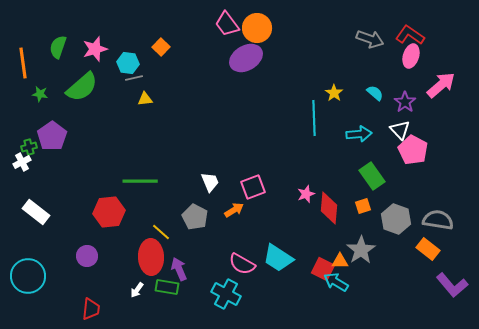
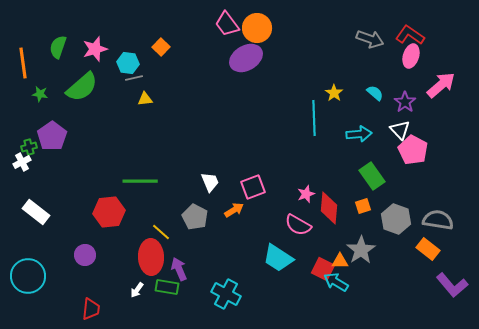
purple circle at (87, 256): moved 2 px left, 1 px up
pink semicircle at (242, 264): moved 56 px right, 39 px up
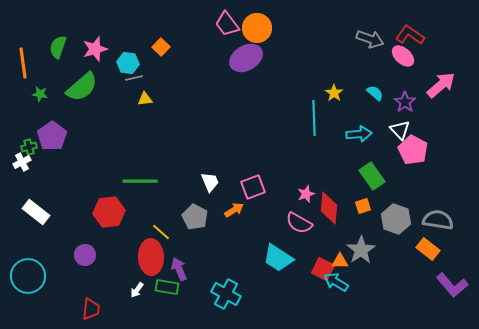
pink ellipse at (411, 56): moved 8 px left; rotated 65 degrees counterclockwise
pink semicircle at (298, 225): moved 1 px right, 2 px up
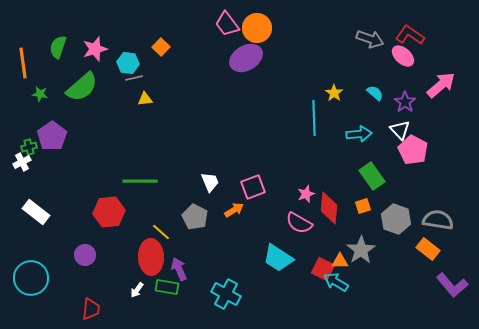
cyan circle at (28, 276): moved 3 px right, 2 px down
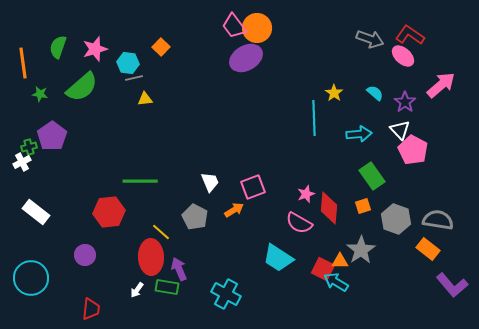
pink trapezoid at (227, 24): moved 7 px right, 2 px down
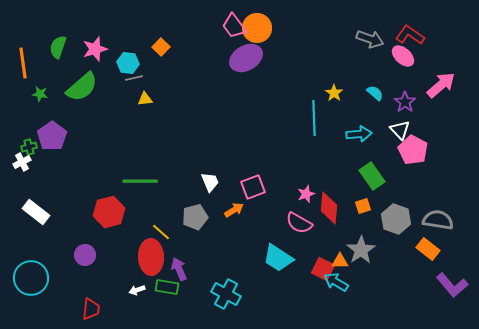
red hexagon at (109, 212): rotated 8 degrees counterclockwise
gray pentagon at (195, 217): rotated 30 degrees clockwise
white arrow at (137, 290): rotated 35 degrees clockwise
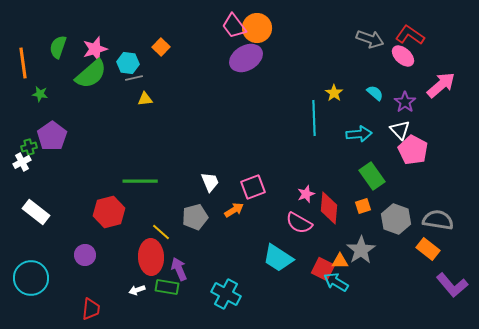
green semicircle at (82, 87): moved 9 px right, 13 px up
